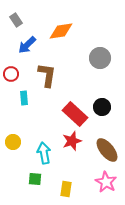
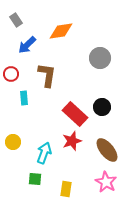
cyan arrow: rotated 30 degrees clockwise
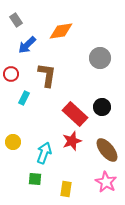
cyan rectangle: rotated 32 degrees clockwise
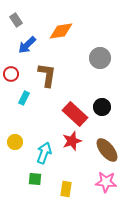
yellow circle: moved 2 px right
pink star: rotated 25 degrees counterclockwise
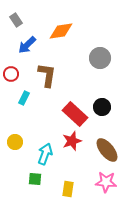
cyan arrow: moved 1 px right, 1 px down
yellow rectangle: moved 2 px right
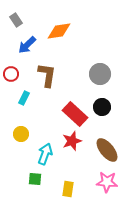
orange diamond: moved 2 px left
gray circle: moved 16 px down
yellow circle: moved 6 px right, 8 px up
pink star: moved 1 px right
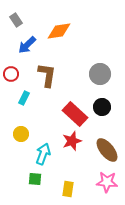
cyan arrow: moved 2 px left
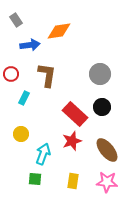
blue arrow: moved 3 px right; rotated 144 degrees counterclockwise
yellow rectangle: moved 5 px right, 8 px up
